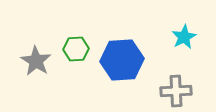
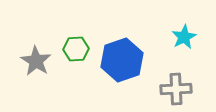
blue hexagon: rotated 15 degrees counterclockwise
gray cross: moved 2 px up
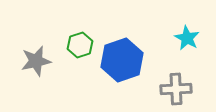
cyan star: moved 3 px right, 1 px down; rotated 15 degrees counterclockwise
green hexagon: moved 4 px right, 4 px up; rotated 15 degrees counterclockwise
gray star: rotated 28 degrees clockwise
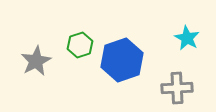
gray star: rotated 16 degrees counterclockwise
gray cross: moved 1 px right, 1 px up
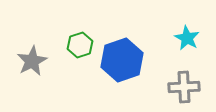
gray star: moved 4 px left
gray cross: moved 7 px right, 1 px up
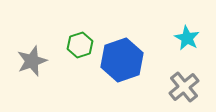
gray star: rotated 8 degrees clockwise
gray cross: rotated 36 degrees counterclockwise
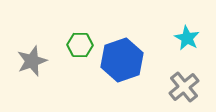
green hexagon: rotated 20 degrees clockwise
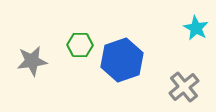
cyan star: moved 9 px right, 10 px up
gray star: rotated 12 degrees clockwise
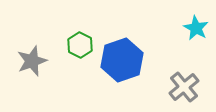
green hexagon: rotated 25 degrees clockwise
gray star: rotated 12 degrees counterclockwise
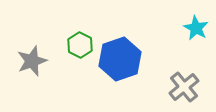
blue hexagon: moved 2 px left, 1 px up
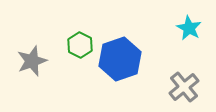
cyan star: moved 7 px left
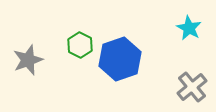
gray star: moved 4 px left, 1 px up
gray cross: moved 8 px right
